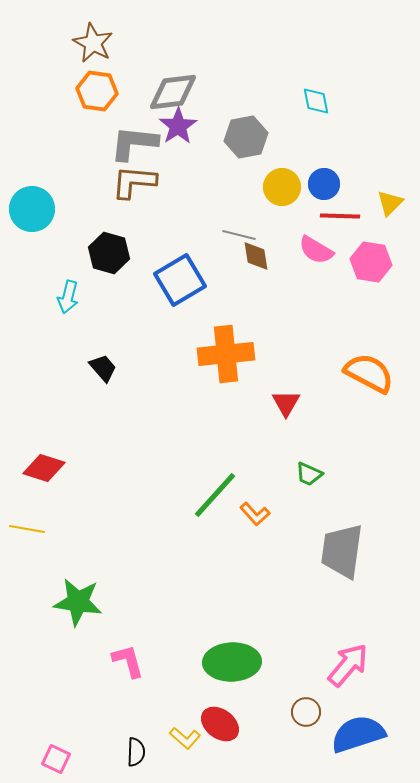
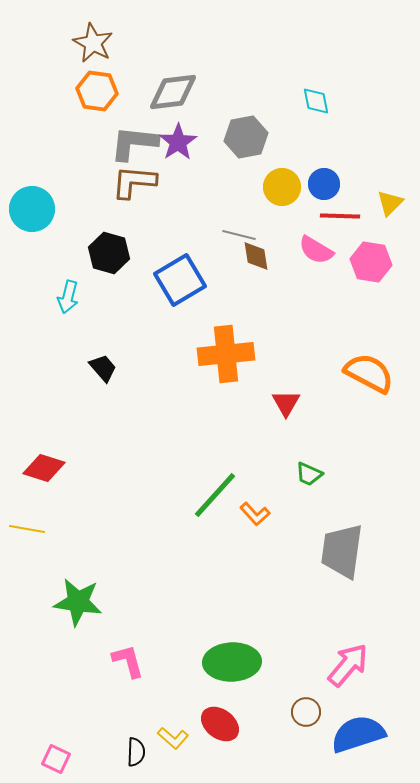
purple star: moved 16 px down
yellow L-shape: moved 12 px left
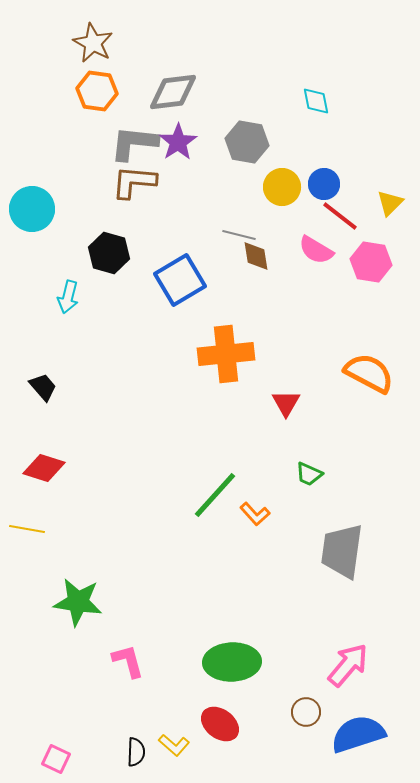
gray hexagon: moved 1 px right, 5 px down; rotated 21 degrees clockwise
red line: rotated 36 degrees clockwise
black trapezoid: moved 60 px left, 19 px down
yellow L-shape: moved 1 px right, 7 px down
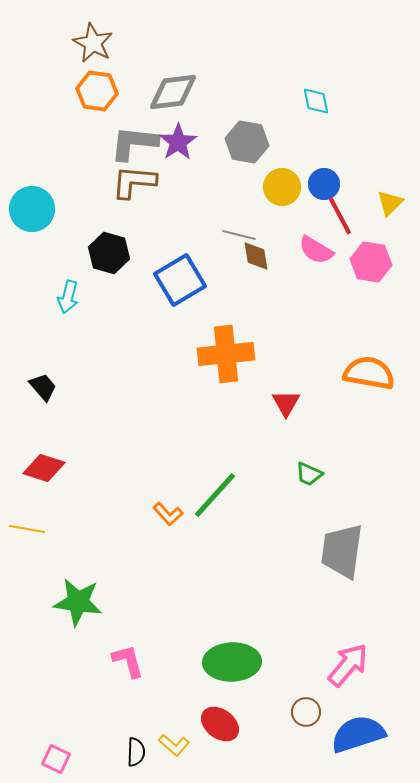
red line: rotated 24 degrees clockwise
orange semicircle: rotated 18 degrees counterclockwise
orange L-shape: moved 87 px left
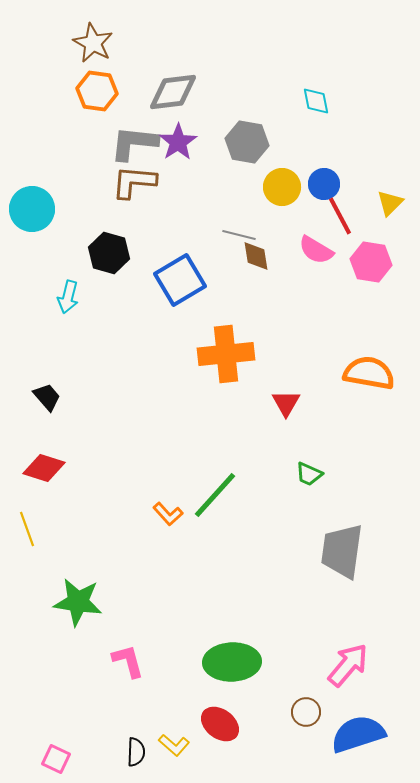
black trapezoid: moved 4 px right, 10 px down
yellow line: rotated 60 degrees clockwise
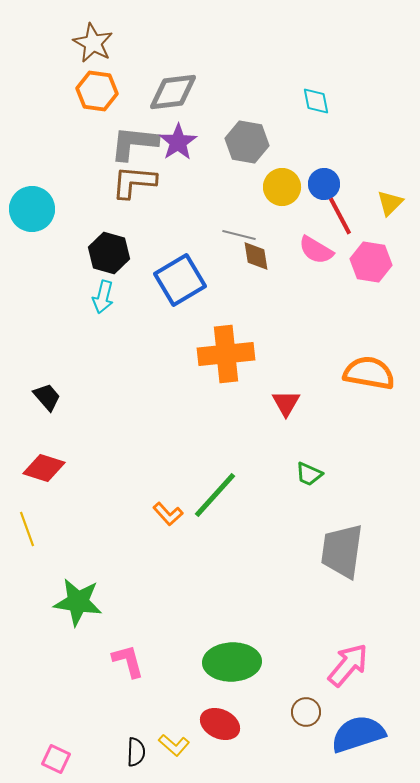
cyan arrow: moved 35 px right
red ellipse: rotated 12 degrees counterclockwise
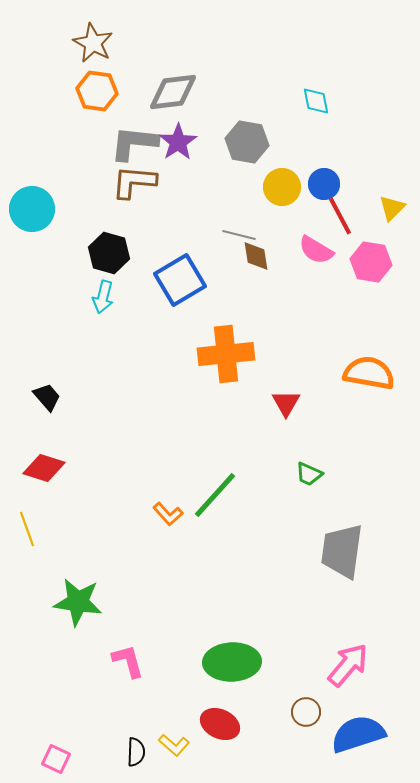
yellow triangle: moved 2 px right, 5 px down
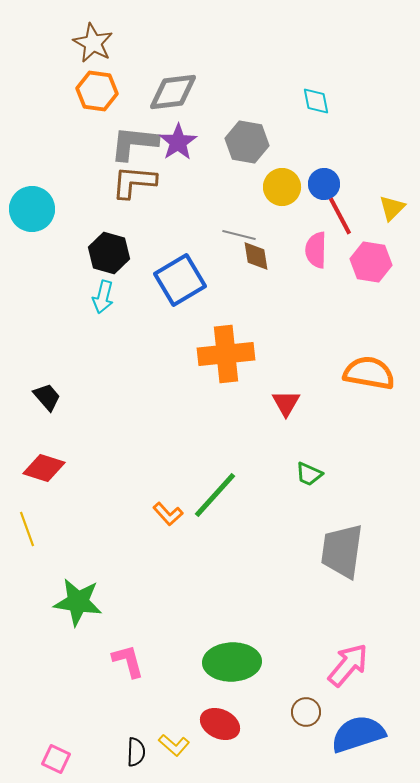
pink semicircle: rotated 60 degrees clockwise
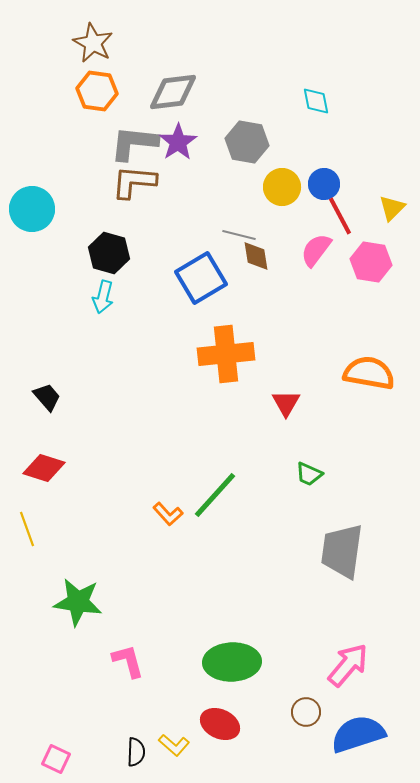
pink semicircle: rotated 36 degrees clockwise
blue square: moved 21 px right, 2 px up
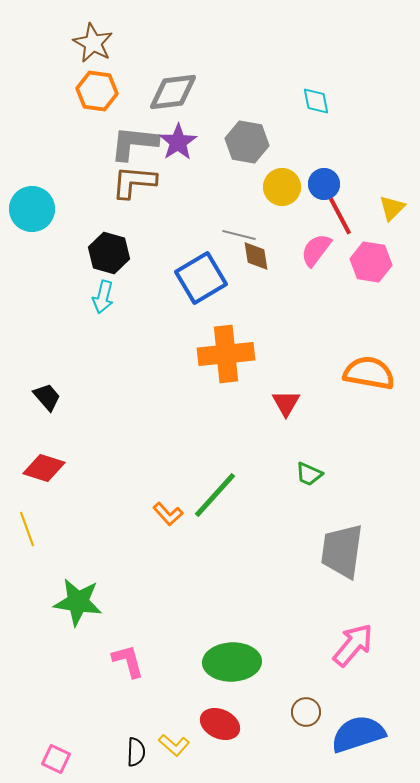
pink arrow: moved 5 px right, 20 px up
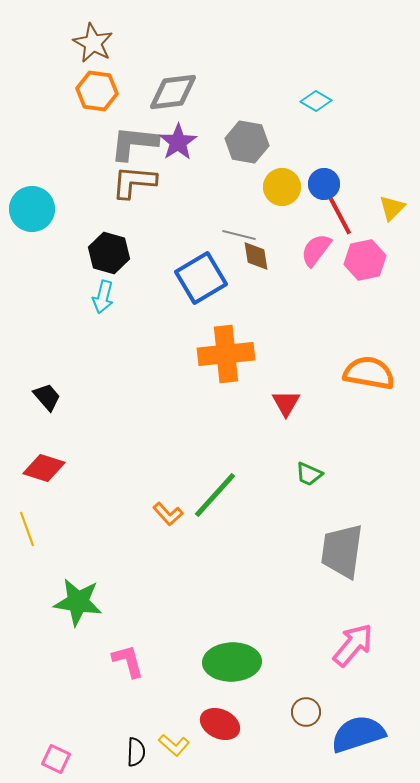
cyan diamond: rotated 48 degrees counterclockwise
pink hexagon: moved 6 px left, 2 px up; rotated 21 degrees counterclockwise
